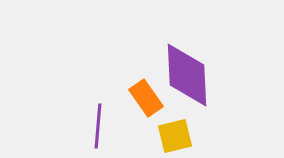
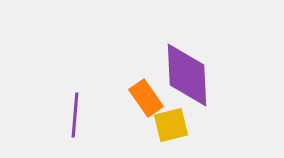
purple line: moved 23 px left, 11 px up
yellow square: moved 4 px left, 11 px up
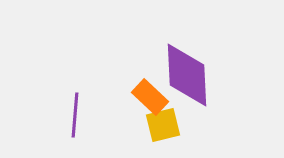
orange rectangle: moved 4 px right, 1 px up; rotated 12 degrees counterclockwise
yellow square: moved 8 px left
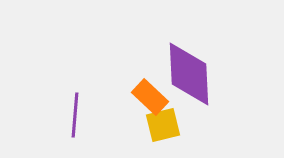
purple diamond: moved 2 px right, 1 px up
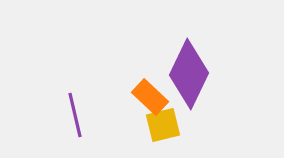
purple diamond: rotated 28 degrees clockwise
purple line: rotated 18 degrees counterclockwise
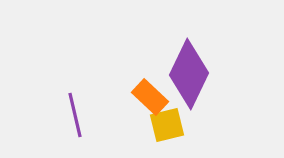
yellow square: moved 4 px right
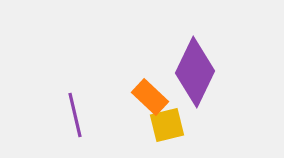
purple diamond: moved 6 px right, 2 px up
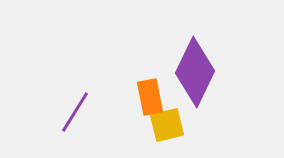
orange rectangle: rotated 36 degrees clockwise
purple line: moved 3 px up; rotated 45 degrees clockwise
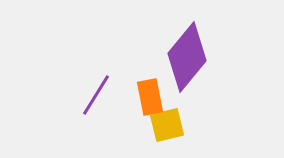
purple diamond: moved 8 px left, 15 px up; rotated 14 degrees clockwise
purple line: moved 21 px right, 17 px up
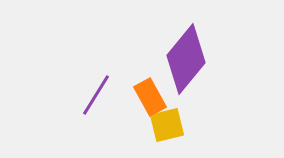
purple diamond: moved 1 px left, 2 px down
orange rectangle: rotated 18 degrees counterclockwise
